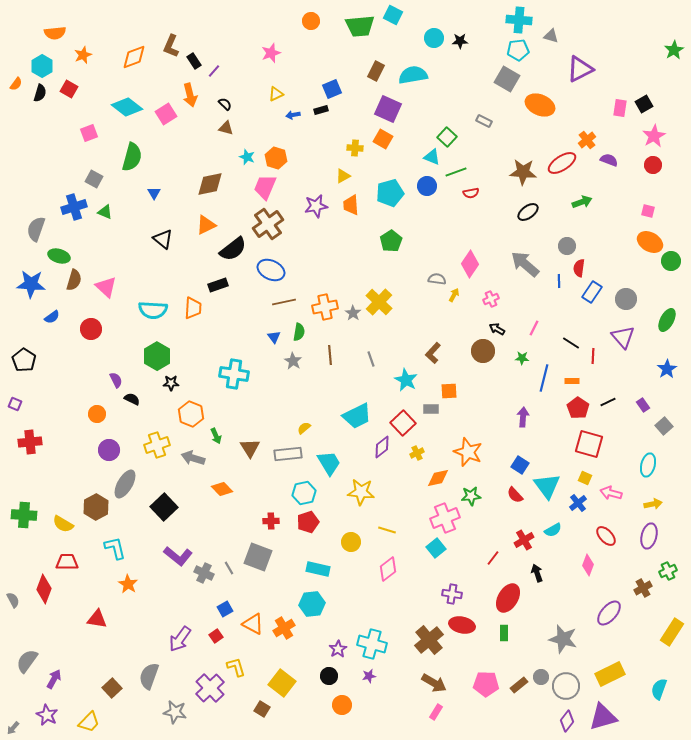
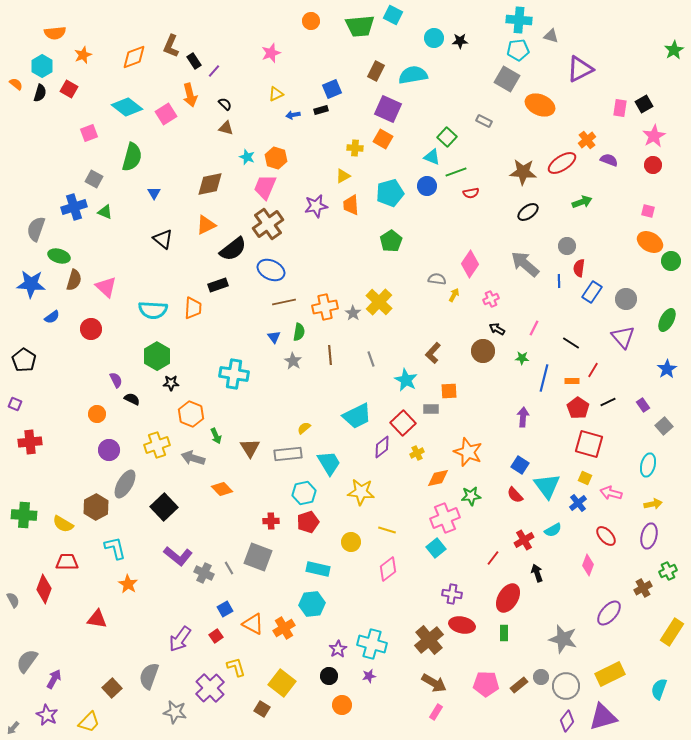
orange semicircle at (16, 84): rotated 88 degrees counterclockwise
red line at (593, 356): moved 14 px down; rotated 28 degrees clockwise
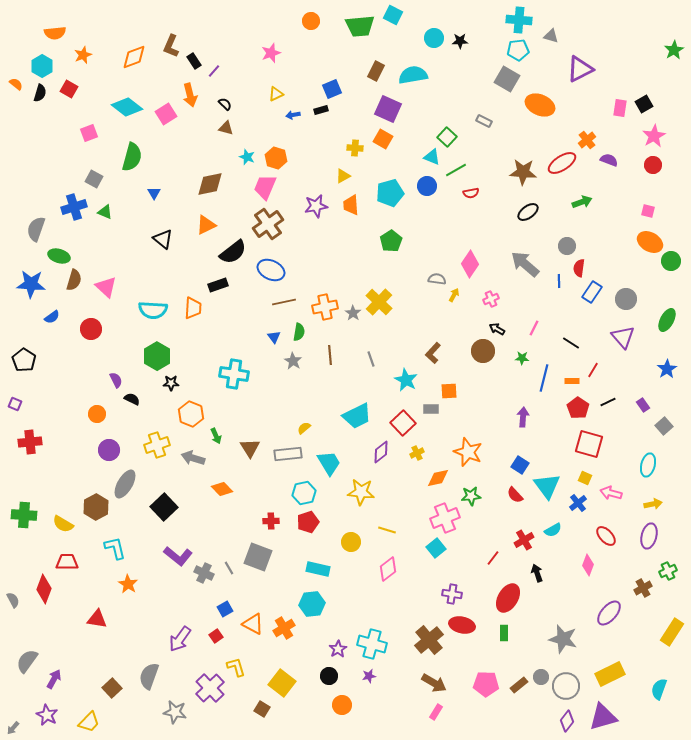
green line at (456, 172): moved 2 px up; rotated 10 degrees counterclockwise
black semicircle at (233, 249): moved 3 px down
purple diamond at (382, 447): moved 1 px left, 5 px down
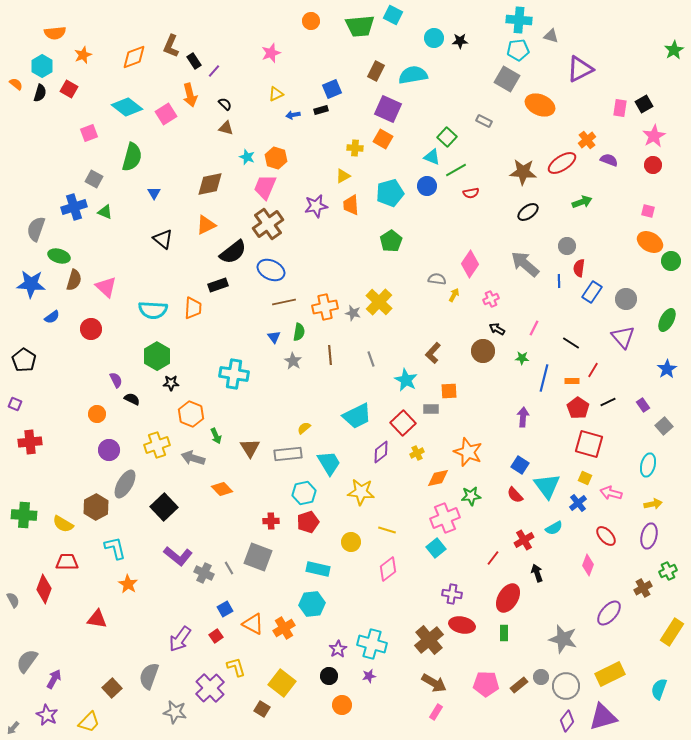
gray star at (353, 313): rotated 21 degrees counterclockwise
cyan semicircle at (553, 530): moved 1 px right, 2 px up
